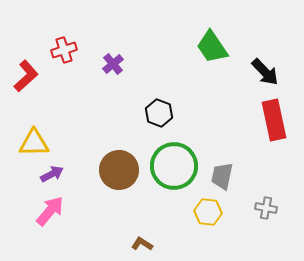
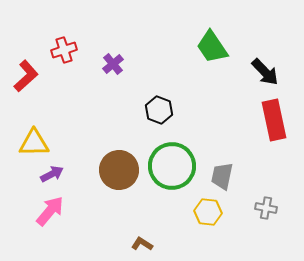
black hexagon: moved 3 px up
green circle: moved 2 px left
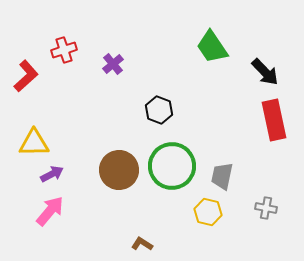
yellow hexagon: rotated 8 degrees clockwise
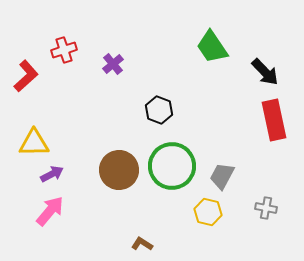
gray trapezoid: rotated 16 degrees clockwise
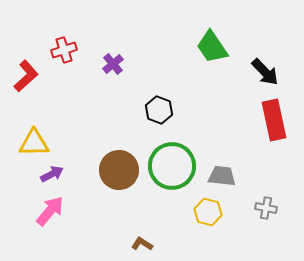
gray trapezoid: rotated 68 degrees clockwise
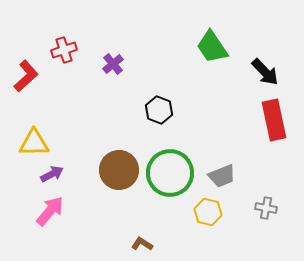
green circle: moved 2 px left, 7 px down
gray trapezoid: rotated 152 degrees clockwise
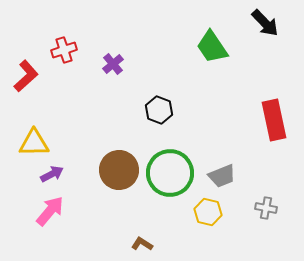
black arrow: moved 49 px up
